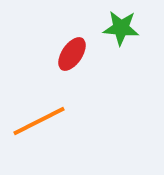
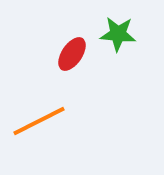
green star: moved 3 px left, 6 px down
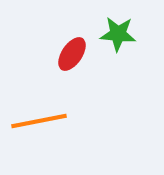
orange line: rotated 16 degrees clockwise
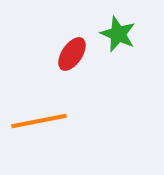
green star: rotated 18 degrees clockwise
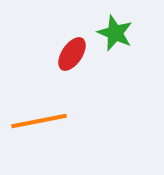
green star: moved 3 px left, 1 px up
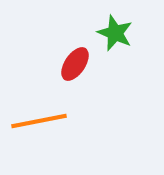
red ellipse: moved 3 px right, 10 px down
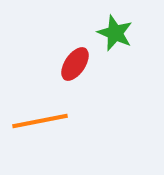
orange line: moved 1 px right
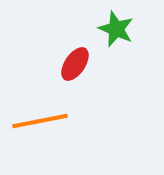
green star: moved 1 px right, 4 px up
